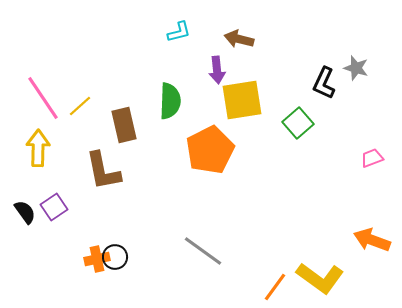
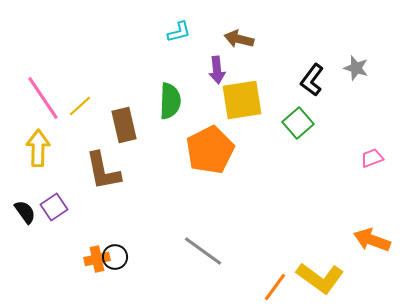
black L-shape: moved 12 px left, 3 px up; rotated 12 degrees clockwise
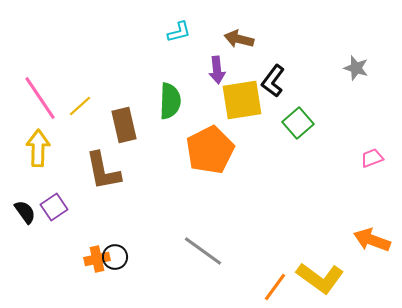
black L-shape: moved 39 px left, 1 px down
pink line: moved 3 px left
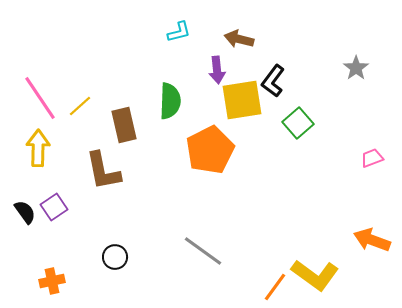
gray star: rotated 20 degrees clockwise
orange cross: moved 45 px left, 22 px down
yellow L-shape: moved 5 px left, 3 px up
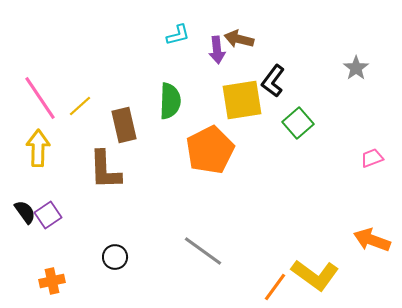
cyan L-shape: moved 1 px left, 3 px down
purple arrow: moved 20 px up
brown L-shape: moved 2 px right, 1 px up; rotated 9 degrees clockwise
purple square: moved 6 px left, 8 px down
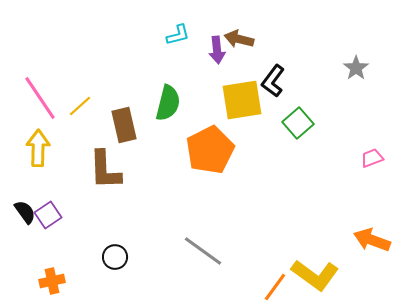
green semicircle: moved 2 px left, 2 px down; rotated 12 degrees clockwise
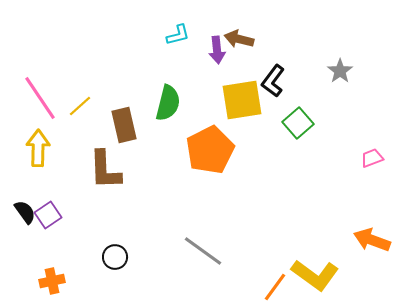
gray star: moved 16 px left, 3 px down
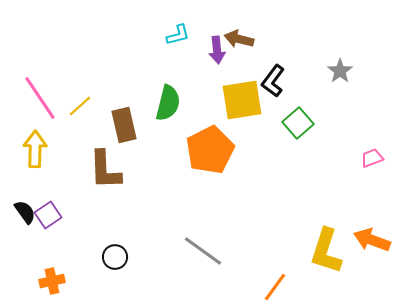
yellow arrow: moved 3 px left, 1 px down
yellow L-shape: moved 11 px right, 24 px up; rotated 72 degrees clockwise
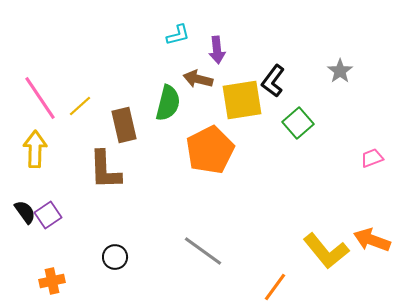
brown arrow: moved 41 px left, 40 px down
yellow L-shape: rotated 57 degrees counterclockwise
